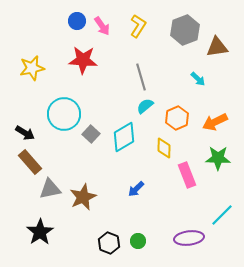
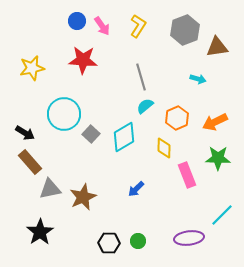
cyan arrow: rotated 28 degrees counterclockwise
black hexagon: rotated 20 degrees counterclockwise
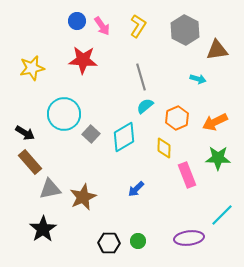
gray hexagon: rotated 12 degrees counterclockwise
brown triangle: moved 3 px down
black star: moved 3 px right, 3 px up
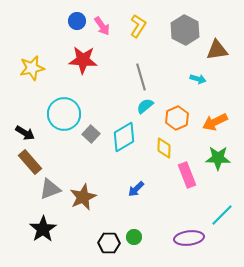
gray triangle: rotated 10 degrees counterclockwise
green circle: moved 4 px left, 4 px up
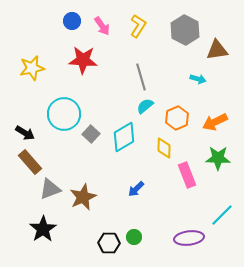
blue circle: moved 5 px left
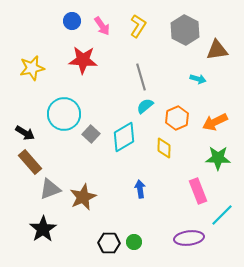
pink rectangle: moved 11 px right, 16 px down
blue arrow: moved 4 px right; rotated 126 degrees clockwise
green circle: moved 5 px down
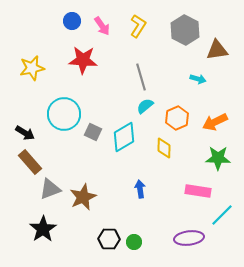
gray square: moved 2 px right, 2 px up; rotated 18 degrees counterclockwise
pink rectangle: rotated 60 degrees counterclockwise
black hexagon: moved 4 px up
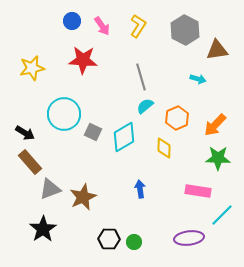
orange arrow: moved 3 px down; rotated 20 degrees counterclockwise
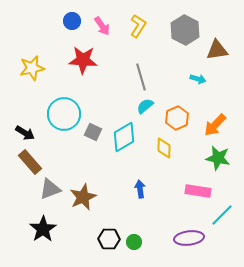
green star: rotated 10 degrees clockwise
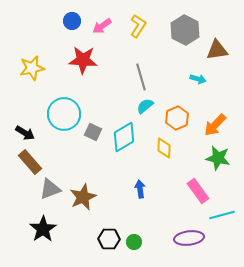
pink arrow: rotated 90 degrees clockwise
pink rectangle: rotated 45 degrees clockwise
cyan line: rotated 30 degrees clockwise
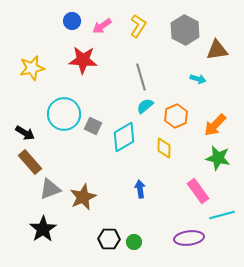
orange hexagon: moved 1 px left, 2 px up
gray square: moved 6 px up
